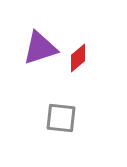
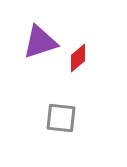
purple triangle: moved 6 px up
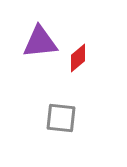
purple triangle: rotated 12 degrees clockwise
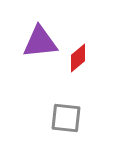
gray square: moved 5 px right
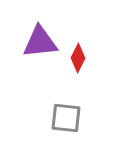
red diamond: rotated 24 degrees counterclockwise
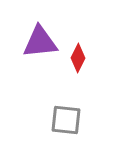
gray square: moved 2 px down
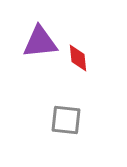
red diamond: rotated 32 degrees counterclockwise
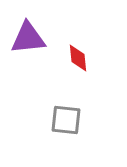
purple triangle: moved 12 px left, 4 px up
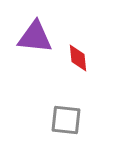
purple triangle: moved 7 px right, 1 px up; rotated 12 degrees clockwise
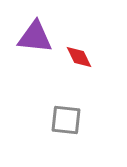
red diamond: moved 1 px right, 1 px up; rotated 20 degrees counterclockwise
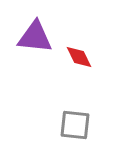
gray square: moved 9 px right, 5 px down
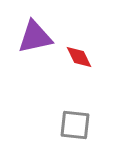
purple triangle: rotated 18 degrees counterclockwise
